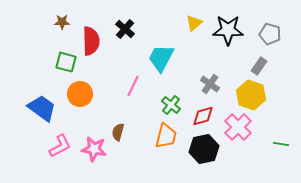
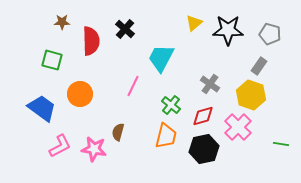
green square: moved 14 px left, 2 px up
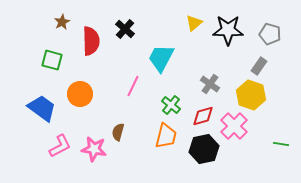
brown star: rotated 28 degrees counterclockwise
pink cross: moved 4 px left, 1 px up
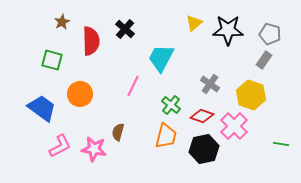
gray rectangle: moved 5 px right, 6 px up
red diamond: moved 1 px left; rotated 35 degrees clockwise
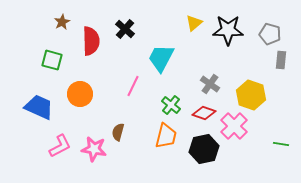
gray rectangle: moved 17 px right; rotated 30 degrees counterclockwise
blue trapezoid: moved 3 px left, 1 px up; rotated 12 degrees counterclockwise
red diamond: moved 2 px right, 3 px up
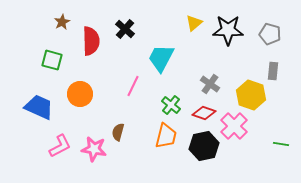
gray rectangle: moved 8 px left, 11 px down
black hexagon: moved 3 px up
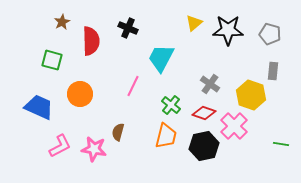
black cross: moved 3 px right, 1 px up; rotated 18 degrees counterclockwise
